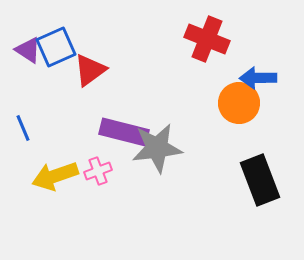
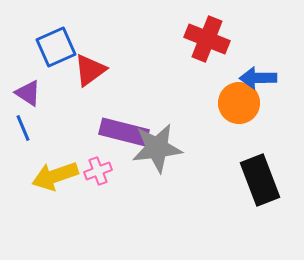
purple triangle: moved 43 px down
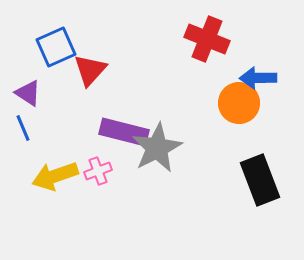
red triangle: rotated 12 degrees counterclockwise
gray star: rotated 21 degrees counterclockwise
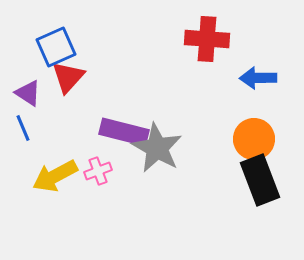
red cross: rotated 18 degrees counterclockwise
red triangle: moved 22 px left, 7 px down
orange circle: moved 15 px right, 36 px down
gray star: rotated 15 degrees counterclockwise
yellow arrow: rotated 9 degrees counterclockwise
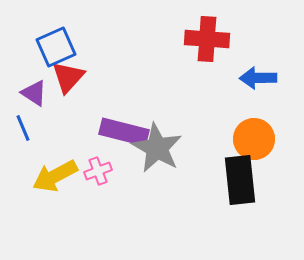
purple triangle: moved 6 px right
black rectangle: moved 20 px left; rotated 15 degrees clockwise
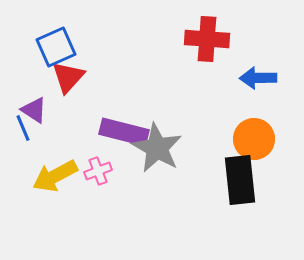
purple triangle: moved 17 px down
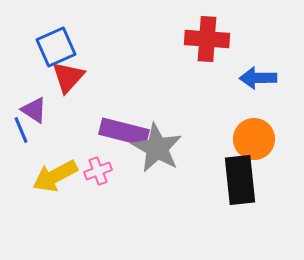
blue line: moved 2 px left, 2 px down
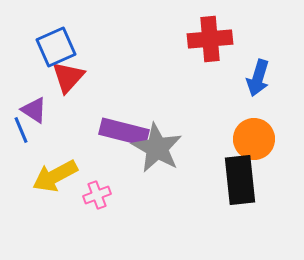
red cross: moved 3 px right; rotated 9 degrees counterclockwise
blue arrow: rotated 72 degrees counterclockwise
pink cross: moved 1 px left, 24 px down
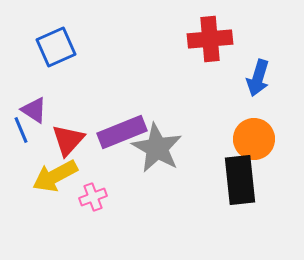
red triangle: moved 63 px down
purple rectangle: moved 2 px left; rotated 36 degrees counterclockwise
pink cross: moved 4 px left, 2 px down
